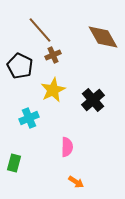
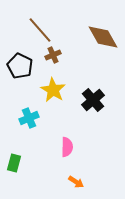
yellow star: rotated 15 degrees counterclockwise
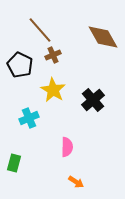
black pentagon: moved 1 px up
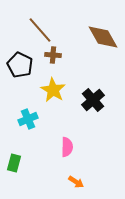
brown cross: rotated 28 degrees clockwise
cyan cross: moved 1 px left, 1 px down
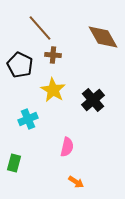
brown line: moved 2 px up
pink semicircle: rotated 12 degrees clockwise
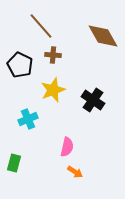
brown line: moved 1 px right, 2 px up
brown diamond: moved 1 px up
yellow star: rotated 20 degrees clockwise
black cross: rotated 15 degrees counterclockwise
orange arrow: moved 1 px left, 10 px up
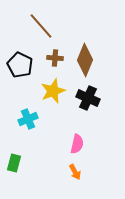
brown diamond: moved 18 px left, 24 px down; rotated 52 degrees clockwise
brown cross: moved 2 px right, 3 px down
yellow star: moved 1 px down
black cross: moved 5 px left, 2 px up; rotated 10 degrees counterclockwise
pink semicircle: moved 10 px right, 3 px up
orange arrow: rotated 28 degrees clockwise
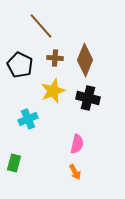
black cross: rotated 10 degrees counterclockwise
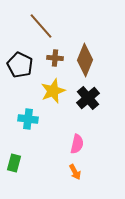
black cross: rotated 35 degrees clockwise
cyan cross: rotated 30 degrees clockwise
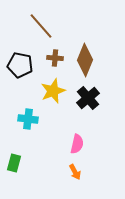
black pentagon: rotated 15 degrees counterclockwise
